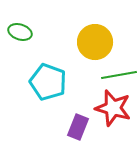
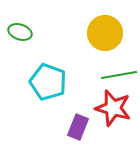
yellow circle: moved 10 px right, 9 px up
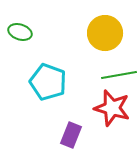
red star: moved 1 px left
purple rectangle: moved 7 px left, 8 px down
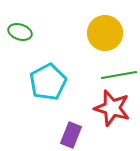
cyan pentagon: rotated 24 degrees clockwise
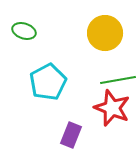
green ellipse: moved 4 px right, 1 px up
green line: moved 1 px left, 5 px down
red star: rotated 6 degrees clockwise
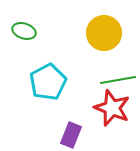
yellow circle: moved 1 px left
